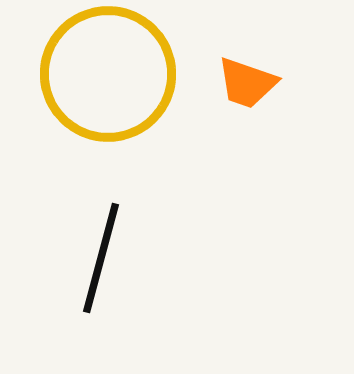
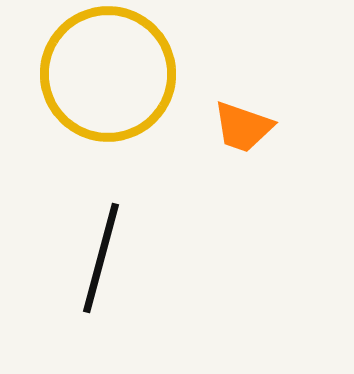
orange trapezoid: moved 4 px left, 44 px down
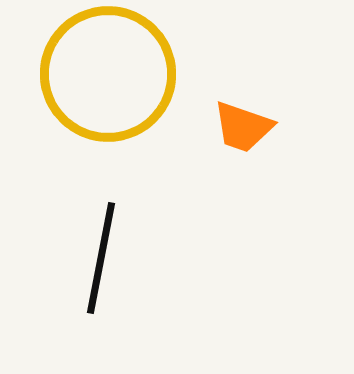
black line: rotated 4 degrees counterclockwise
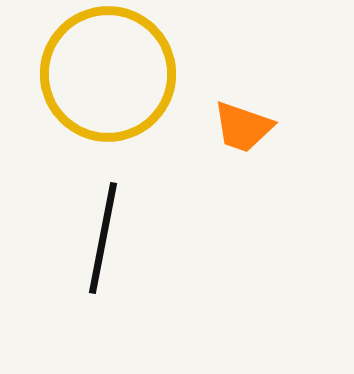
black line: moved 2 px right, 20 px up
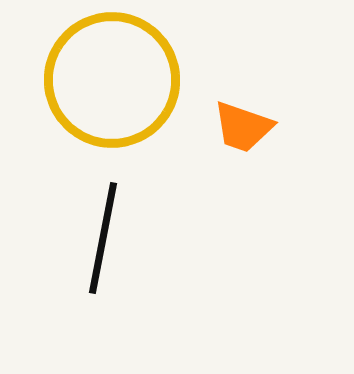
yellow circle: moved 4 px right, 6 px down
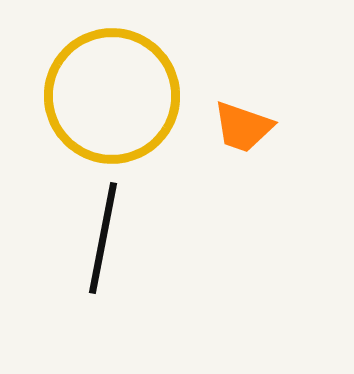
yellow circle: moved 16 px down
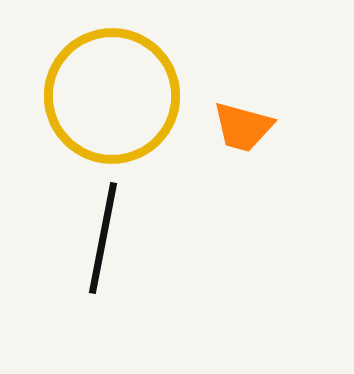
orange trapezoid: rotated 4 degrees counterclockwise
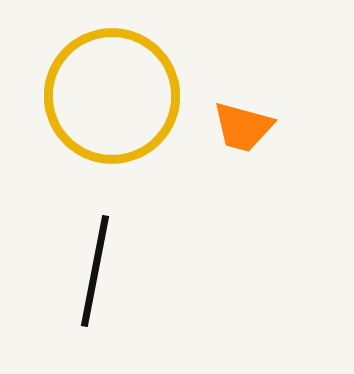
black line: moved 8 px left, 33 px down
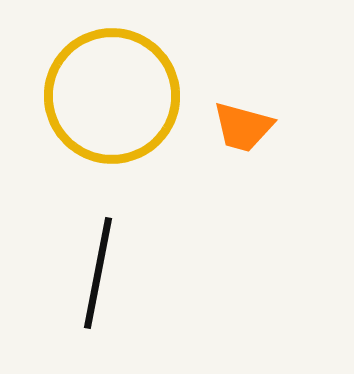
black line: moved 3 px right, 2 px down
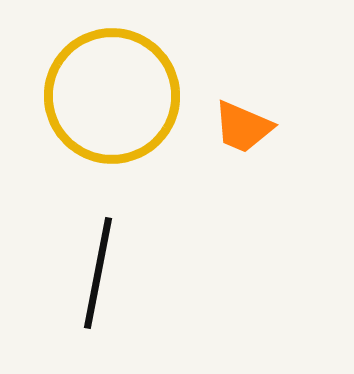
orange trapezoid: rotated 8 degrees clockwise
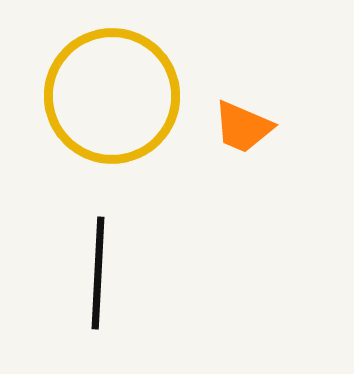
black line: rotated 8 degrees counterclockwise
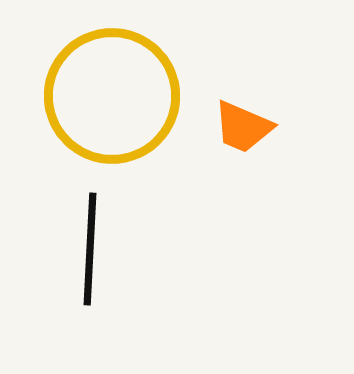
black line: moved 8 px left, 24 px up
